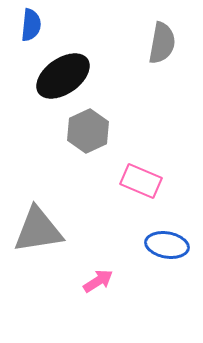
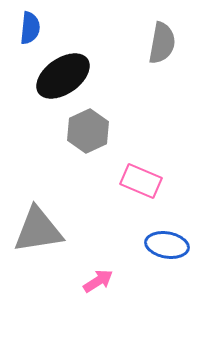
blue semicircle: moved 1 px left, 3 px down
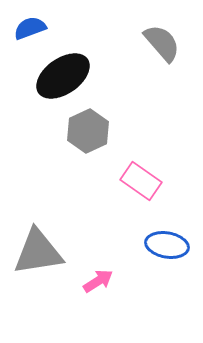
blue semicircle: rotated 116 degrees counterclockwise
gray semicircle: rotated 51 degrees counterclockwise
pink rectangle: rotated 12 degrees clockwise
gray triangle: moved 22 px down
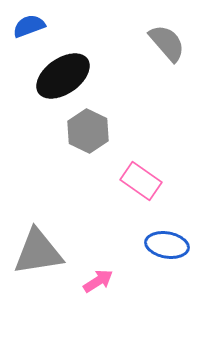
blue semicircle: moved 1 px left, 2 px up
gray semicircle: moved 5 px right
gray hexagon: rotated 9 degrees counterclockwise
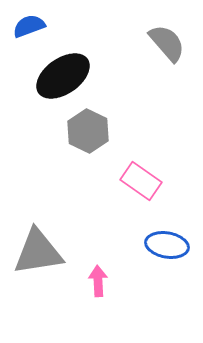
pink arrow: rotated 60 degrees counterclockwise
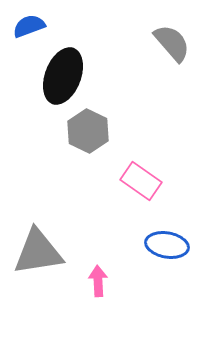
gray semicircle: moved 5 px right
black ellipse: rotated 34 degrees counterclockwise
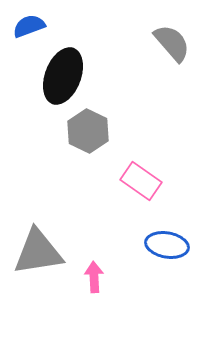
pink arrow: moved 4 px left, 4 px up
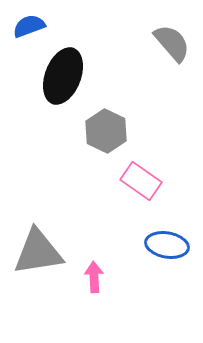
gray hexagon: moved 18 px right
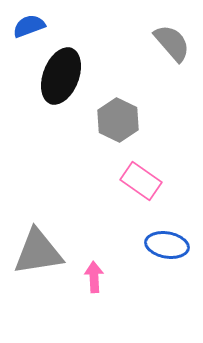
black ellipse: moved 2 px left
gray hexagon: moved 12 px right, 11 px up
